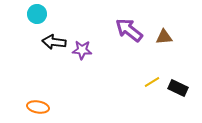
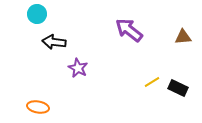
brown triangle: moved 19 px right
purple star: moved 4 px left, 18 px down; rotated 24 degrees clockwise
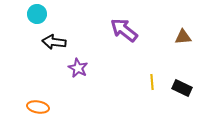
purple arrow: moved 5 px left
yellow line: rotated 63 degrees counterclockwise
black rectangle: moved 4 px right
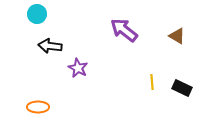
brown triangle: moved 6 px left, 1 px up; rotated 36 degrees clockwise
black arrow: moved 4 px left, 4 px down
orange ellipse: rotated 10 degrees counterclockwise
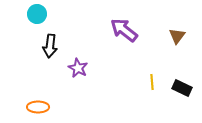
brown triangle: rotated 36 degrees clockwise
black arrow: rotated 90 degrees counterclockwise
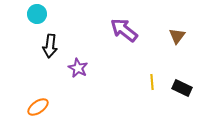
orange ellipse: rotated 35 degrees counterclockwise
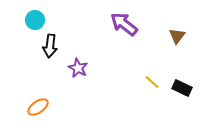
cyan circle: moved 2 px left, 6 px down
purple arrow: moved 6 px up
yellow line: rotated 42 degrees counterclockwise
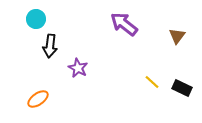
cyan circle: moved 1 px right, 1 px up
orange ellipse: moved 8 px up
